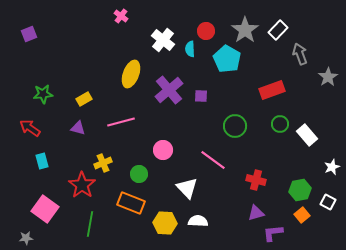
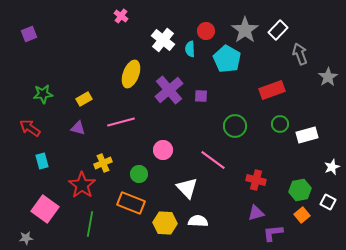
white rectangle at (307, 135): rotated 65 degrees counterclockwise
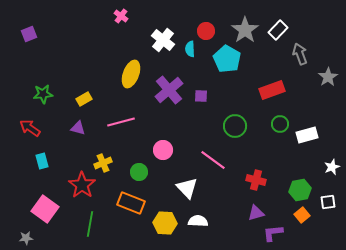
green circle at (139, 174): moved 2 px up
white square at (328, 202): rotated 35 degrees counterclockwise
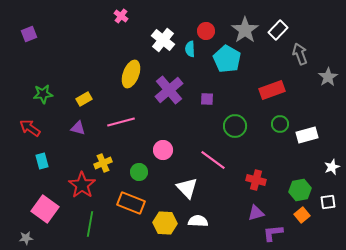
purple square at (201, 96): moved 6 px right, 3 px down
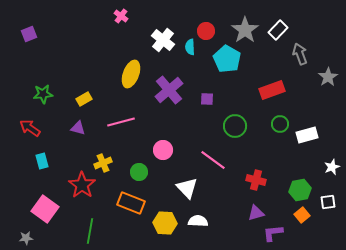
cyan semicircle at (190, 49): moved 2 px up
green line at (90, 224): moved 7 px down
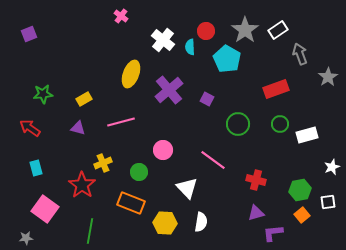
white rectangle at (278, 30): rotated 12 degrees clockwise
red rectangle at (272, 90): moved 4 px right, 1 px up
purple square at (207, 99): rotated 24 degrees clockwise
green circle at (235, 126): moved 3 px right, 2 px up
cyan rectangle at (42, 161): moved 6 px left, 7 px down
white semicircle at (198, 221): moved 3 px right, 1 px down; rotated 96 degrees clockwise
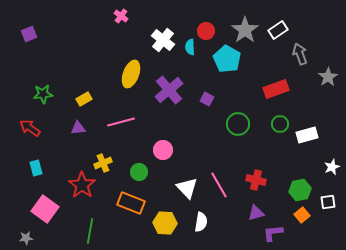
purple triangle at (78, 128): rotated 21 degrees counterclockwise
pink line at (213, 160): moved 6 px right, 25 px down; rotated 24 degrees clockwise
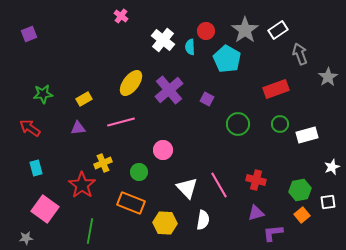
yellow ellipse at (131, 74): moved 9 px down; rotated 16 degrees clockwise
white semicircle at (201, 222): moved 2 px right, 2 px up
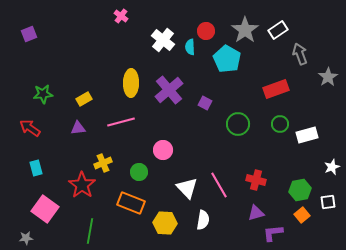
yellow ellipse at (131, 83): rotated 36 degrees counterclockwise
purple square at (207, 99): moved 2 px left, 4 px down
